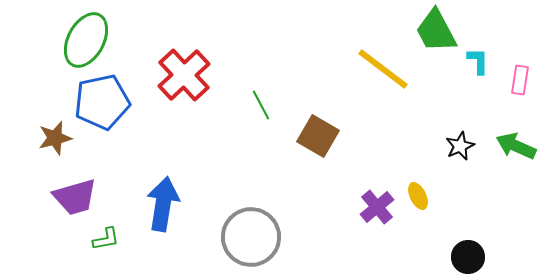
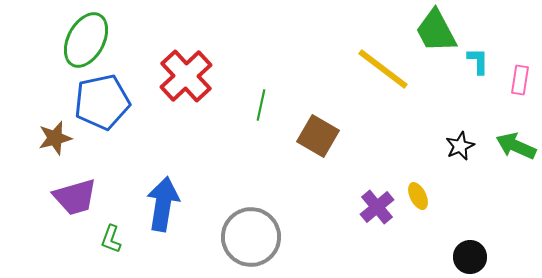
red cross: moved 2 px right, 1 px down
green line: rotated 40 degrees clockwise
green L-shape: moved 5 px right; rotated 120 degrees clockwise
black circle: moved 2 px right
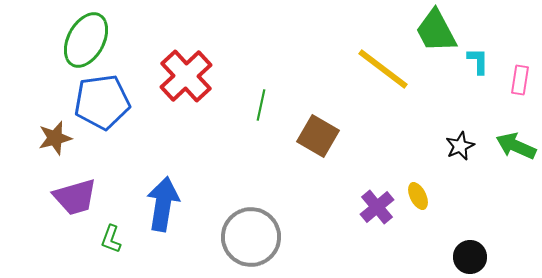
blue pentagon: rotated 4 degrees clockwise
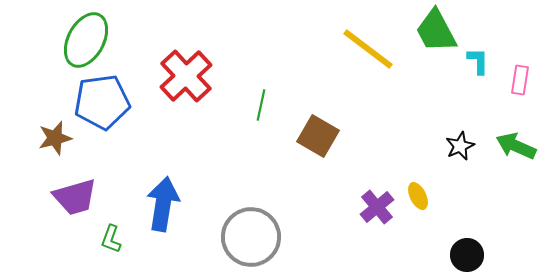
yellow line: moved 15 px left, 20 px up
black circle: moved 3 px left, 2 px up
